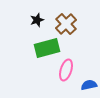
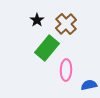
black star: rotated 16 degrees counterclockwise
green rectangle: rotated 35 degrees counterclockwise
pink ellipse: rotated 15 degrees counterclockwise
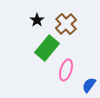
pink ellipse: rotated 15 degrees clockwise
blue semicircle: rotated 42 degrees counterclockwise
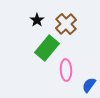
pink ellipse: rotated 20 degrees counterclockwise
